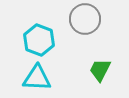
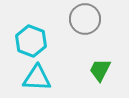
cyan hexagon: moved 8 px left, 1 px down
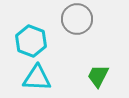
gray circle: moved 8 px left
green trapezoid: moved 2 px left, 6 px down
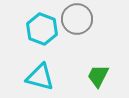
cyan hexagon: moved 11 px right, 12 px up
cyan triangle: moved 3 px right, 1 px up; rotated 12 degrees clockwise
